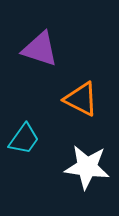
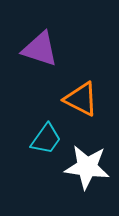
cyan trapezoid: moved 22 px right
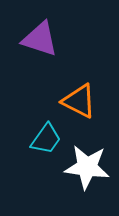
purple triangle: moved 10 px up
orange triangle: moved 2 px left, 2 px down
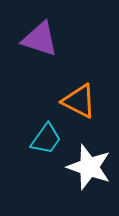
white star: moved 2 px right; rotated 12 degrees clockwise
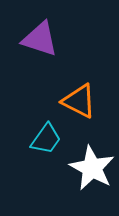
white star: moved 3 px right, 1 px down; rotated 9 degrees clockwise
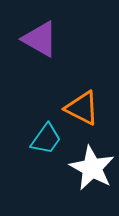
purple triangle: rotated 12 degrees clockwise
orange triangle: moved 3 px right, 7 px down
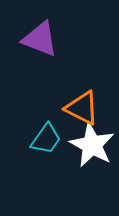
purple triangle: rotated 9 degrees counterclockwise
white star: moved 23 px up
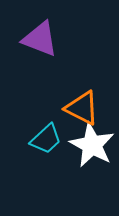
cyan trapezoid: rotated 12 degrees clockwise
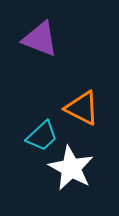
cyan trapezoid: moved 4 px left, 3 px up
white star: moved 21 px left, 23 px down
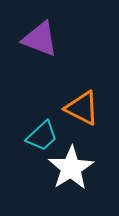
white star: rotated 12 degrees clockwise
